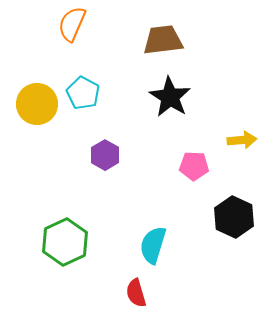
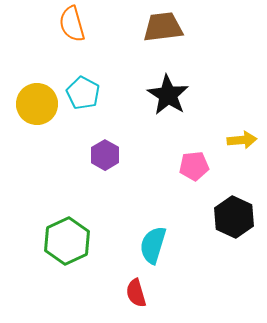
orange semicircle: rotated 39 degrees counterclockwise
brown trapezoid: moved 13 px up
black star: moved 2 px left, 2 px up
pink pentagon: rotated 8 degrees counterclockwise
green hexagon: moved 2 px right, 1 px up
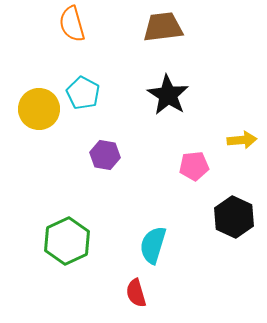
yellow circle: moved 2 px right, 5 px down
purple hexagon: rotated 20 degrees counterclockwise
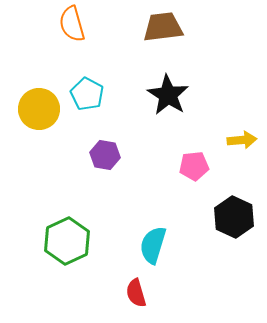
cyan pentagon: moved 4 px right, 1 px down
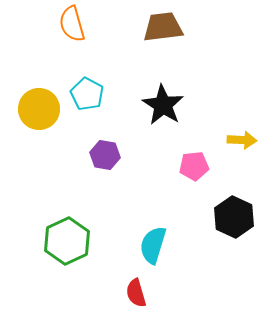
black star: moved 5 px left, 10 px down
yellow arrow: rotated 8 degrees clockwise
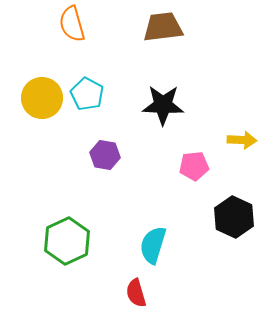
black star: rotated 30 degrees counterclockwise
yellow circle: moved 3 px right, 11 px up
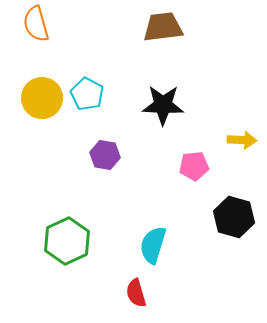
orange semicircle: moved 36 px left
black hexagon: rotated 9 degrees counterclockwise
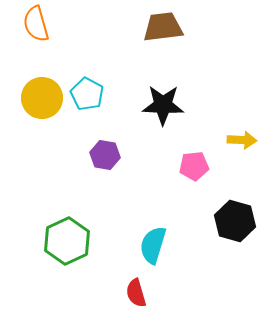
black hexagon: moved 1 px right, 4 px down
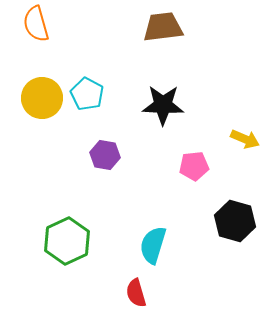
yellow arrow: moved 3 px right, 1 px up; rotated 20 degrees clockwise
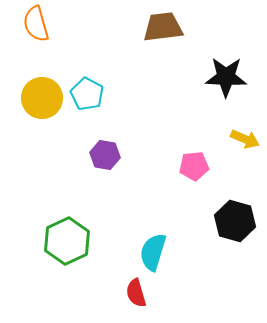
black star: moved 63 px right, 28 px up
cyan semicircle: moved 7 px down
